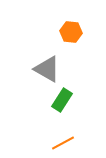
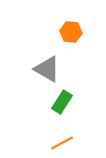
green rectangle: moved 2 px down
orange line: moved 1 px left
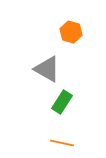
orange hexagon: rotated 10 degrees clockwise
orange line: rotated 40 degrees clockwise
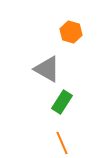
orange line: rotated 55 degrees clockwise
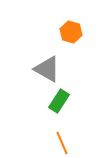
green rectangle: moved 3 px left, 1 px up
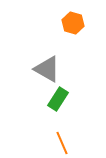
orange hexagon: moved 2 px right, 9 px up
green rectangle: moved 1 px left, 2 px up
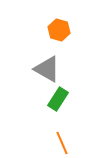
orange hexagon: moved 14 px left, 7 px down
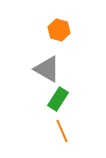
orange line: moved 12 px up
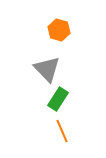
gray triangle: rotated 16 degrees clockwise
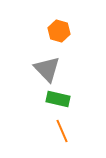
orange hexagon: moved 1 px down
green rectangle: rotated 70 degrees clockwise
